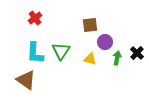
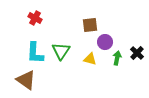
red cross: rotated 24 degrees counterclockwise
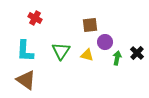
cyan L-shape: moved 10 px left, 2 px up
yellow triangle: moved 3 px left, 4 px up
